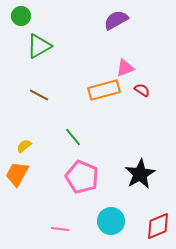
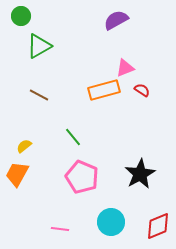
cyan circle: moved 1 px down
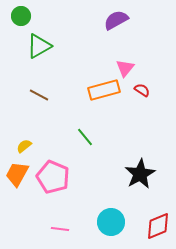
pink triangle: rotated 30 degrees counterclockwise
green line: moved 12 px right
pink pentagon: moved 29 px left
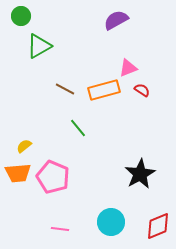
pink triangle: moved 3 px right; rotated 30 degrees clockwise
brown line: moved 26 px right, 6 px up
green line: moved 7 px left, 9 px up
orange trapezoid: moved 1 px right, 1 px up; rotated 124 degrees counterclockwise
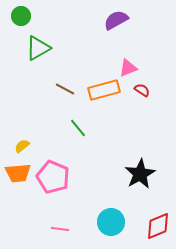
green triangle: moved 1 px left, 2 px down
yellow semicircle: moved 2 px left
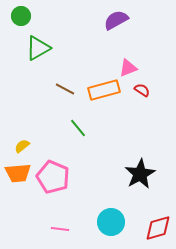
red diamond: moved 2 px down; rotated 8 degrees clockwise
